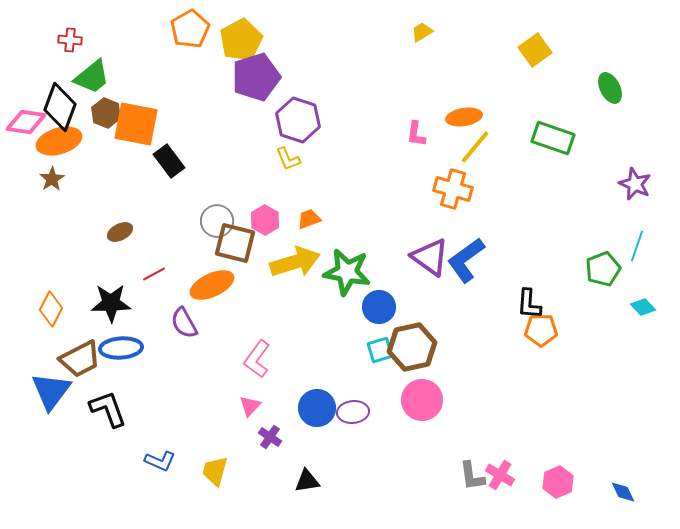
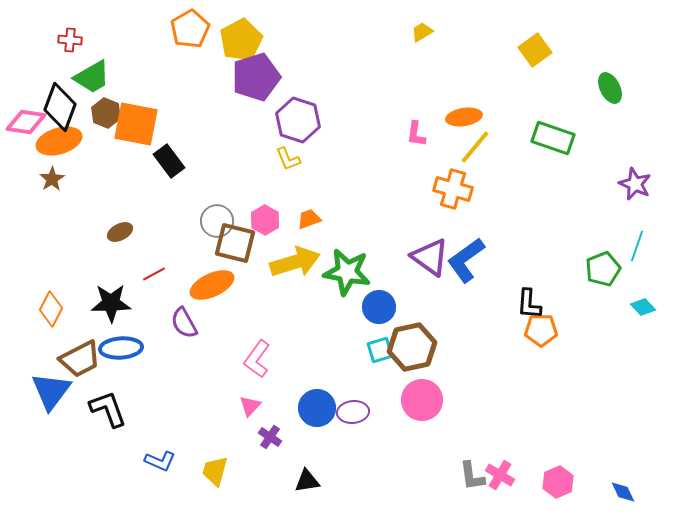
green trapezoid at (92, 77): rotated 9 degrees clockwise
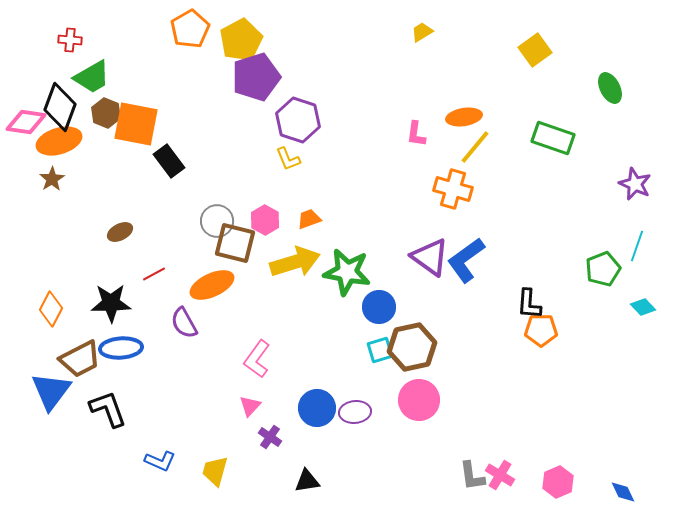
pink circle at (422, 400): moved 3 px left
purple ellipse at (353, 412): moved 2 px right
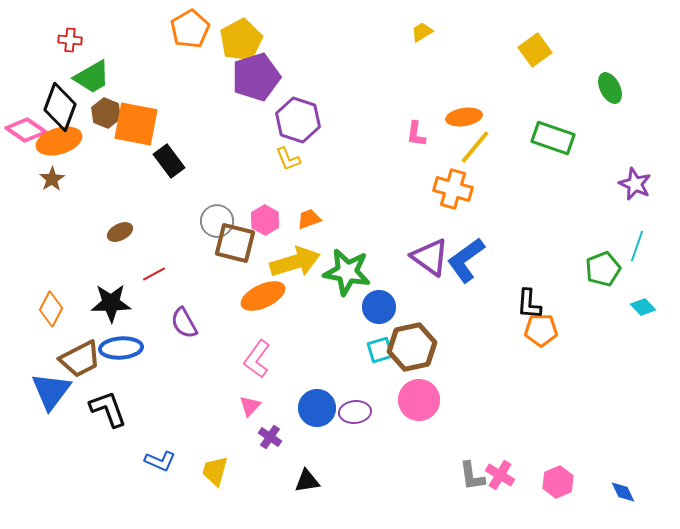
pink diamond at (26, 122): moved 8 px down; rotated 27 degrees clockwise
orange ellipse at (212, 285): moved 51 px right, 11 px down
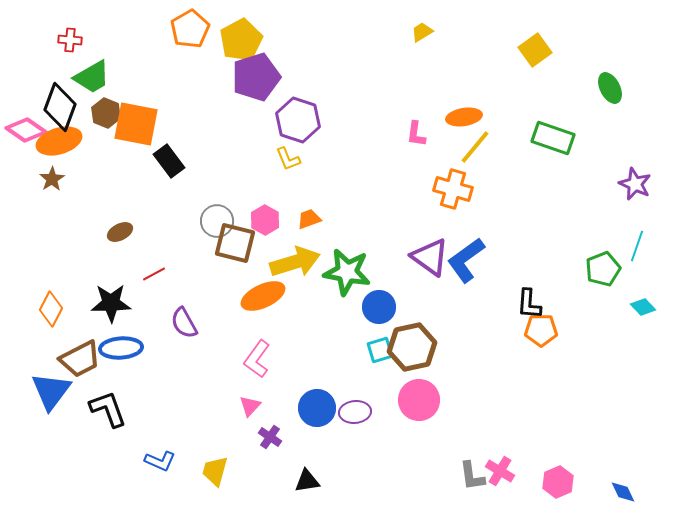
pink cross at (500, 475): moved 4 px up
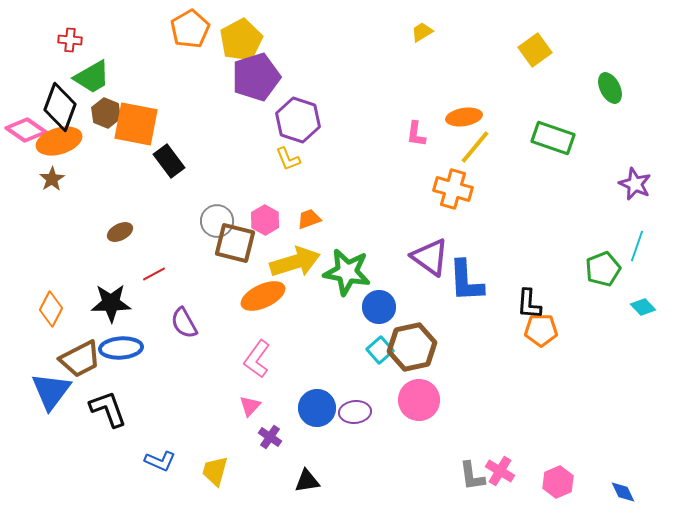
blue L-shape at (466, 260): moved 21 px down; rotated 57 degrees counterclockwise
cyan square at (380, 350): rotated 24 degrees counterclockwise
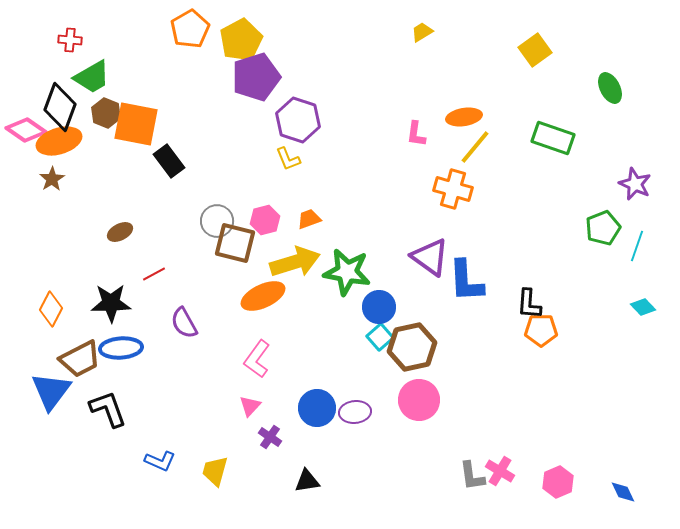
pink hexagon at (265, 220): rotated 16 degrees clockwise
green pentagon at (603, 269): moved 41 px up
cyan square at (380, 350): moved 13 px up
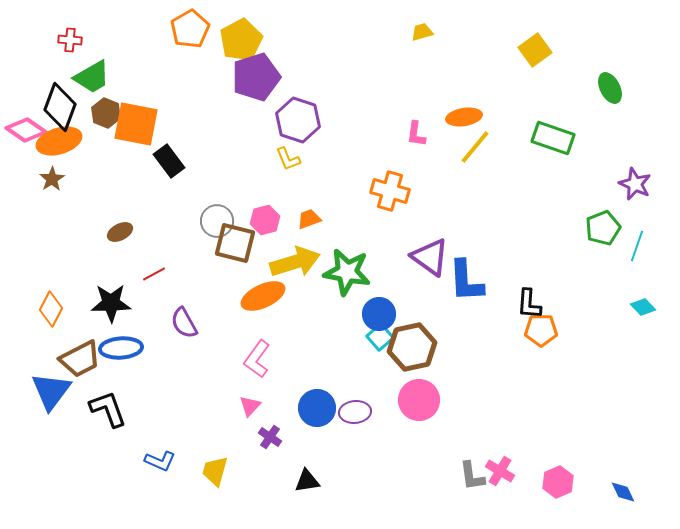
yellow trapezoid at (422, 32): rotated 15 degrees clockwise
orange cross at (453, 189): moved 63 px left, 2 px down
blue circle at (379, 307): moved 7 px down
